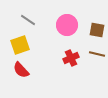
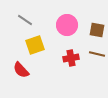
gray line: moved 3 px left
yellow square: moved 15 px right
red cross: rotated 14 degrees clockwise
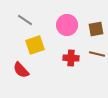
brown square: moved 1 px left, 1 px up; rotated 21 degrees counterclockwise
red cross: rotated 14 degrees clockwise
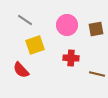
brown line: moved 20 px down
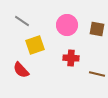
gray line: moved 3 px left, 1 px down
brown square: moved 1 px right; rotated 21 degrees clockwise
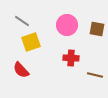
yellow square: moved 4 px left, 3 px up
brown line: moved 2 px left, 1 px down
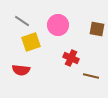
pink circle: moved 9 px left
red cross: rotated 21 degrees clockwise
red semicircle: rotated 42 degrees counterclockwise
brown line: moved 4 px left, 1 px down
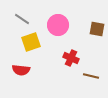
gray line: moved 2 px up
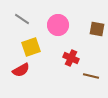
yellow square: moved 5 px down
red semicircle: rotated 36 degrees counterclockwise
